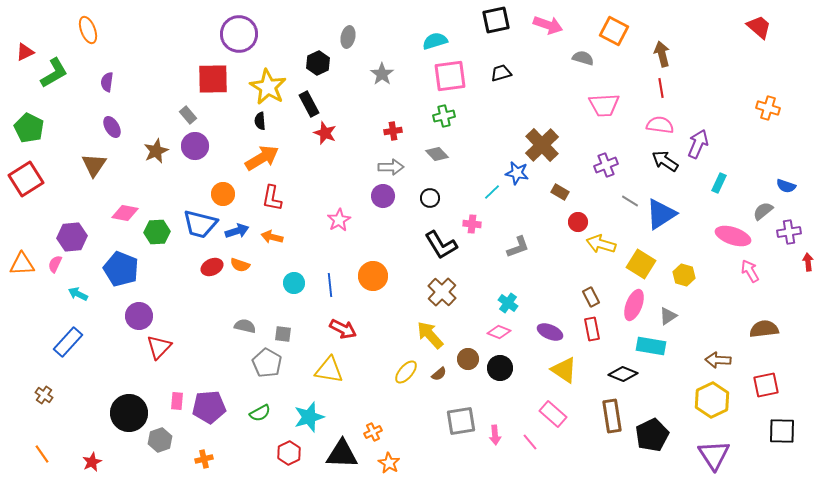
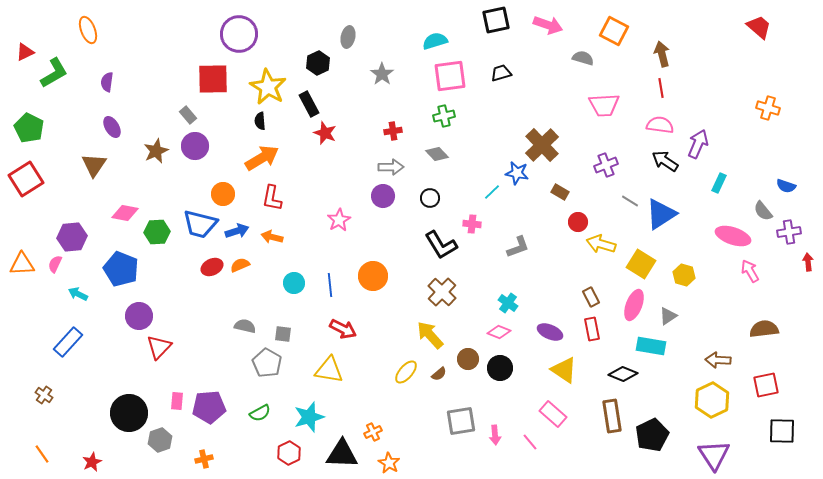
gray semicircle at (763, 211): rotated 90 degrees counterclockwise
orange semicircle at (240, 265): rotated 138 degrees clockwise
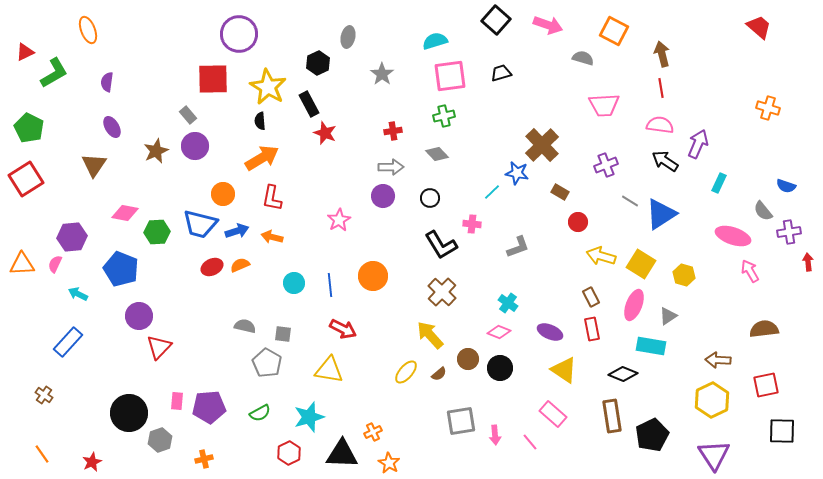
black square at (496, 20): rotated 36 degrees counterclockwise
yellow arrow at (601, 244): moved 12 px down
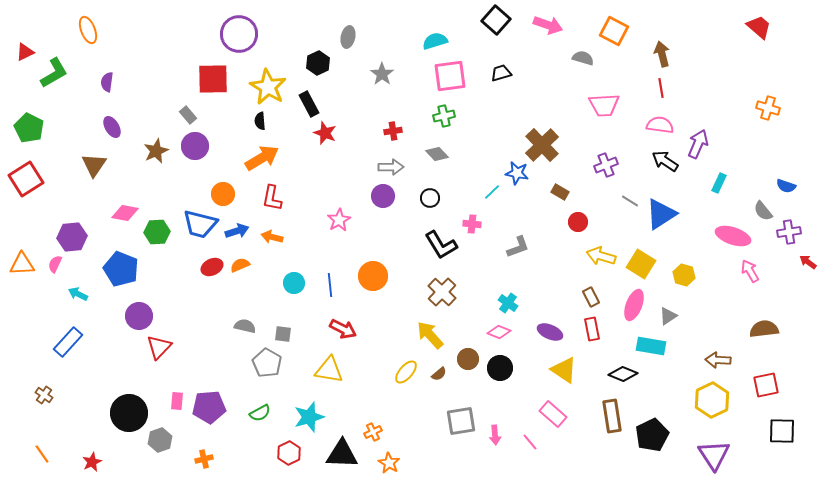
red arrow at (808, 262): rotated 48 degrees counterclockwise
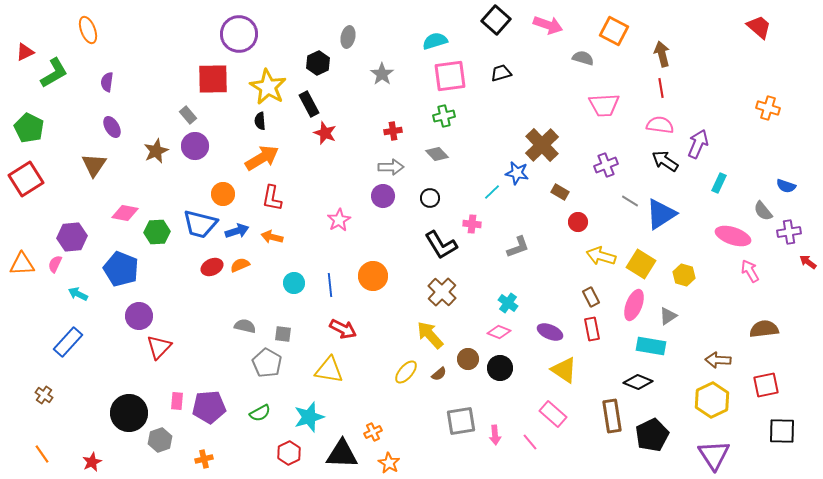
black diamond at (623, 374): moved 15 px right, 8 px down
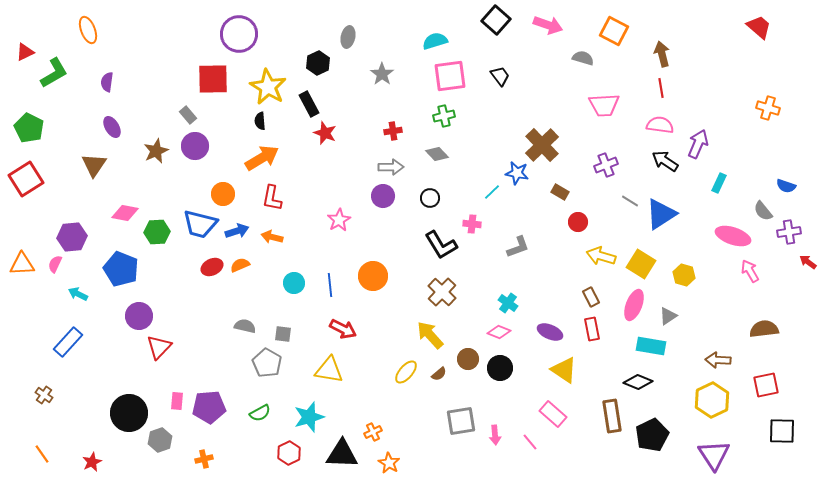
black trapezoid at (501, 73): moved 1 px left, 3 px down; rotated 70 degrees clockwise
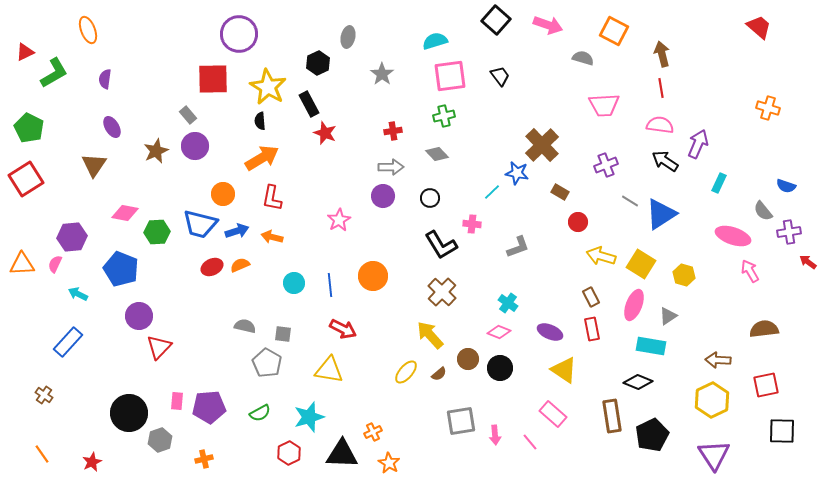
purple semicircle at (107, 82): moved 2 px left, 3 px up
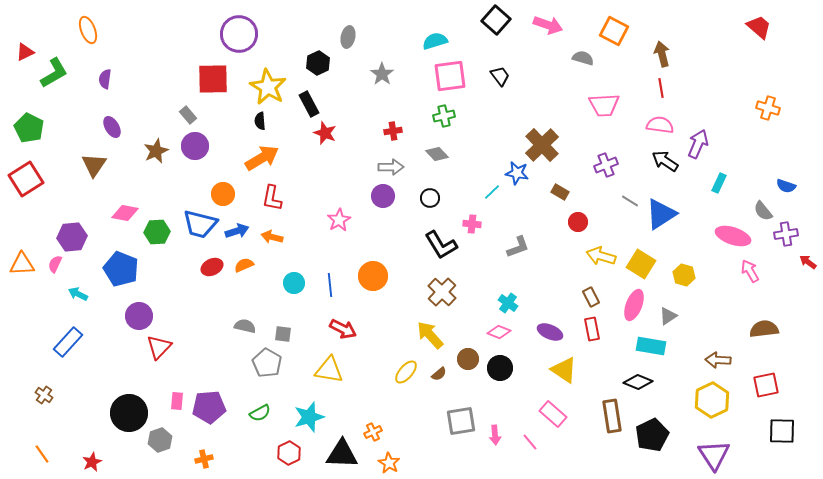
purple cross at (789, 232): moved 3 px left, 2 px down
orange semicircle at (240, 265): moved 4 px right
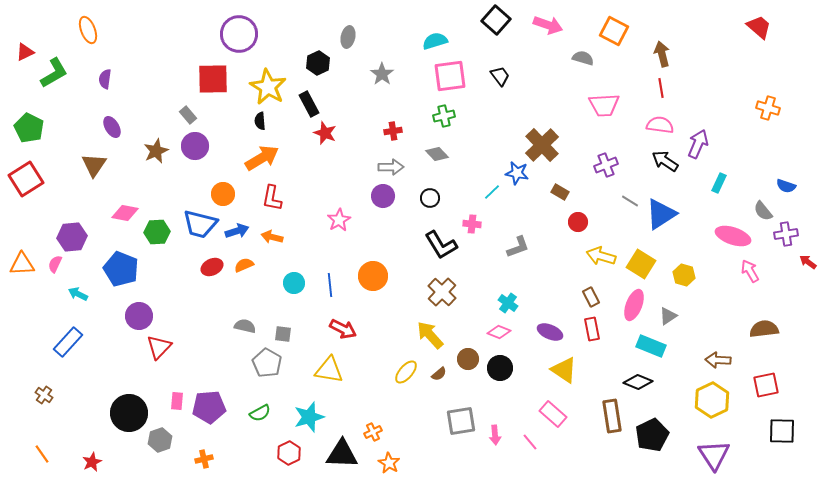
cyan rectangle at (651, 346): rotated 12 degrees clockwise
